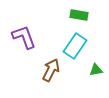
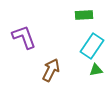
green rectangle: moved 5 px right; rotated 12 degrees counterclockwise
cyan rectangle: moved 17 px right
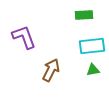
cyan rectangle: rotated 50 degrees clockwise
green triangle: moved 3 px left
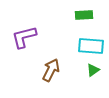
purple L-shape: rotated 84 degrees counterclockwise
cyan rectangle: moved 1 px left; rotated 10 degrees clockwise
green triangle: rotated 24 degrees counterclockwise
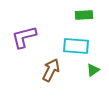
cyan rectangle: moved 15 px left
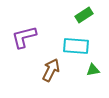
green rectangle: rotated 30 degrees counterclockwise
green triangle: rotated 24 degrees clockwise
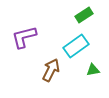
cyan rectangle: rotated 40 degrees counterclockwise
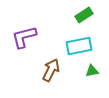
cyan rectangle: moved 3 px right; rotated 25 degrees clockwise
green triangle: moved 1 px left, 1 px down
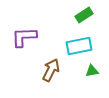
purple L-shape: rotated 12 degrees clockwise
